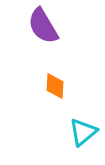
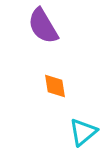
orange diamond: rotated 12 degrees counterclockwise
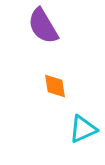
cyan triangle: moved 3 px up; rotated 16 degrees clockwise
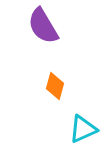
orange diamond: rotated 24 degrees clockwise
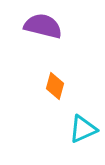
purple semicircle: rotated 135 degrees clockwise
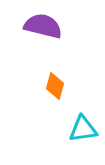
cyan triangle: rotated 16 degrees clockwise
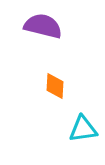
orange diamond: rotated 12 degrees counterclockwise
